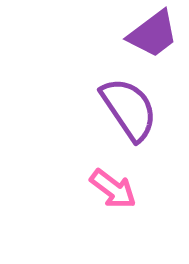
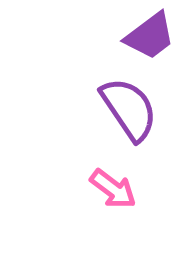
purple trapezoid: moved 3 px left, 2 px down
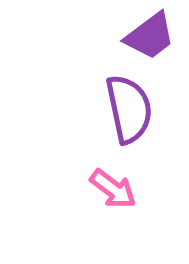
purple semicircle: rotated 22 degrees clockwise
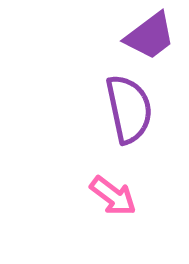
pink arrow: moved 7 px down
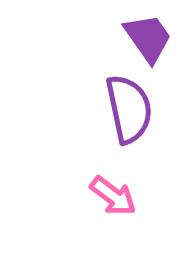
purple trapezoid: moved 2 px left, 2 px down; rotated 88 degrees counterclockwise
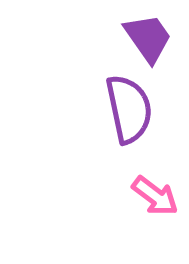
pink arrow: moved 42 px right
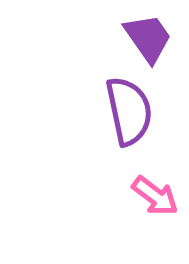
purple semicircle: moved 2 px down
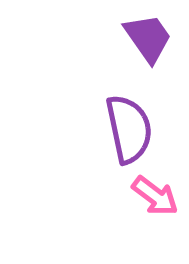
purple semicircle: moved 18 px down
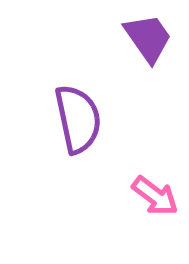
purple semicircle: moved 51 px left, 10 px up
